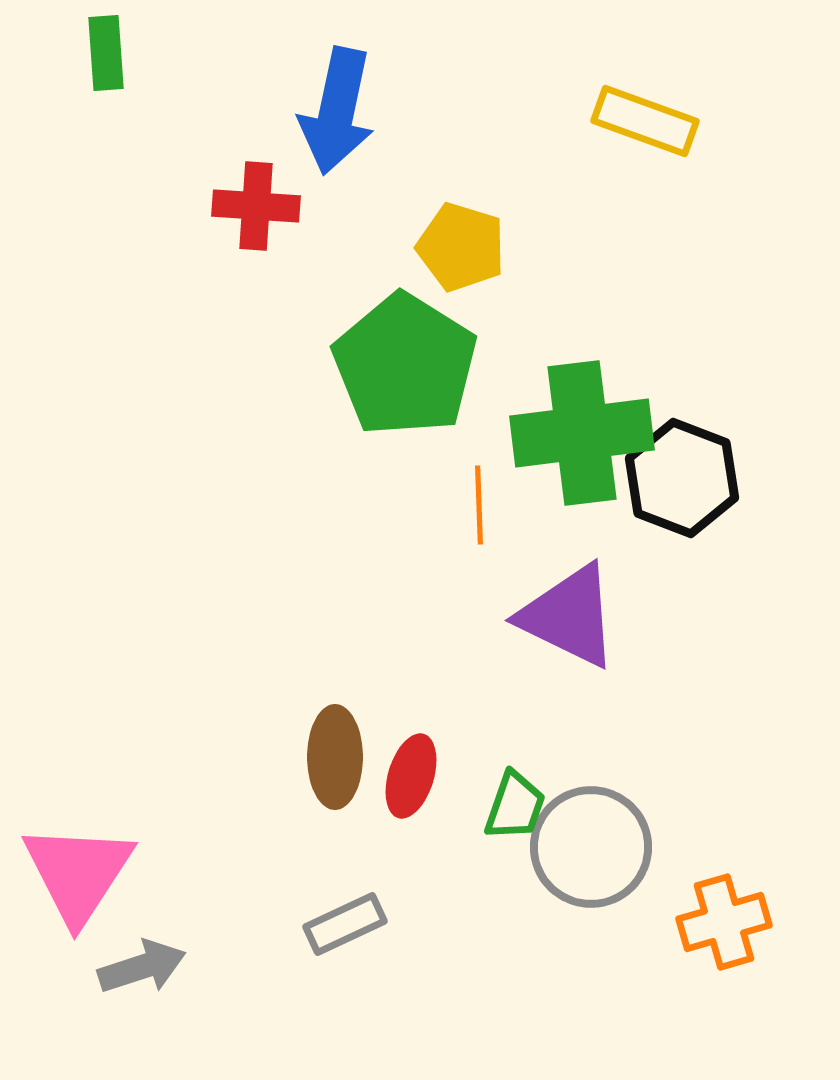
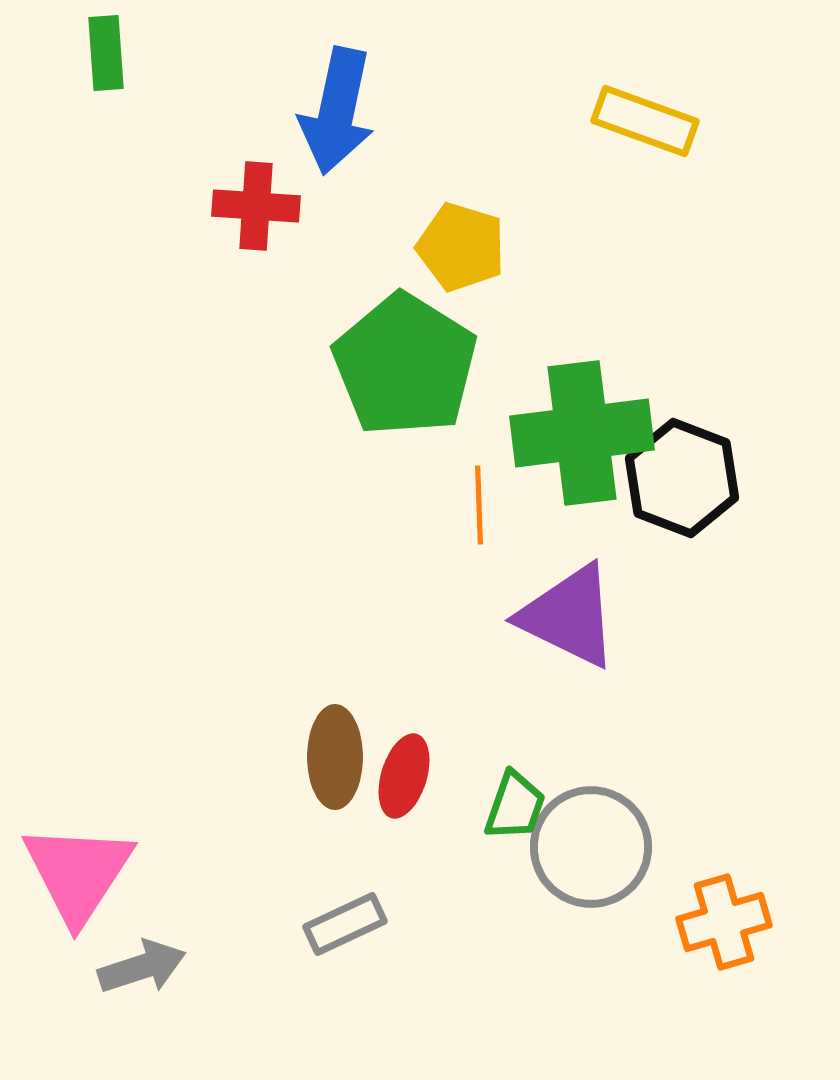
red ellipse: moved 7 px left
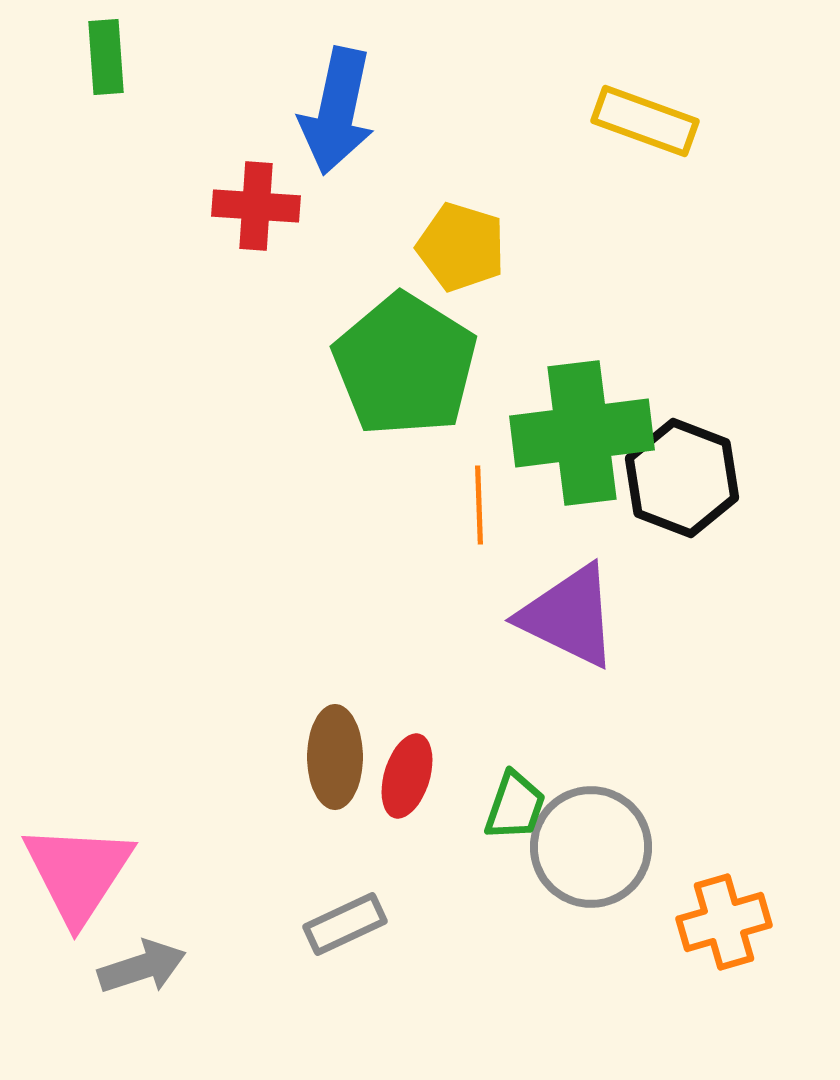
green rectangle: moved 4 px down
red ellipse: moved 3 px right
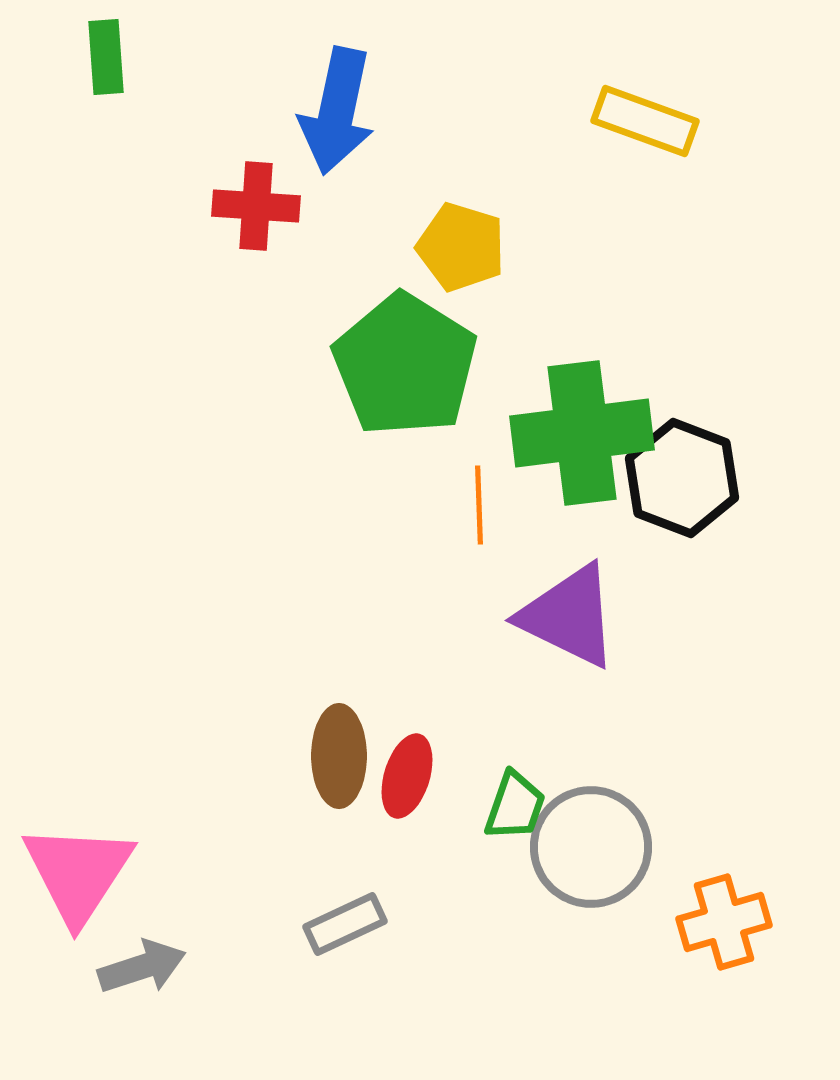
brown ellipse: moved 4 px right, 1 px up
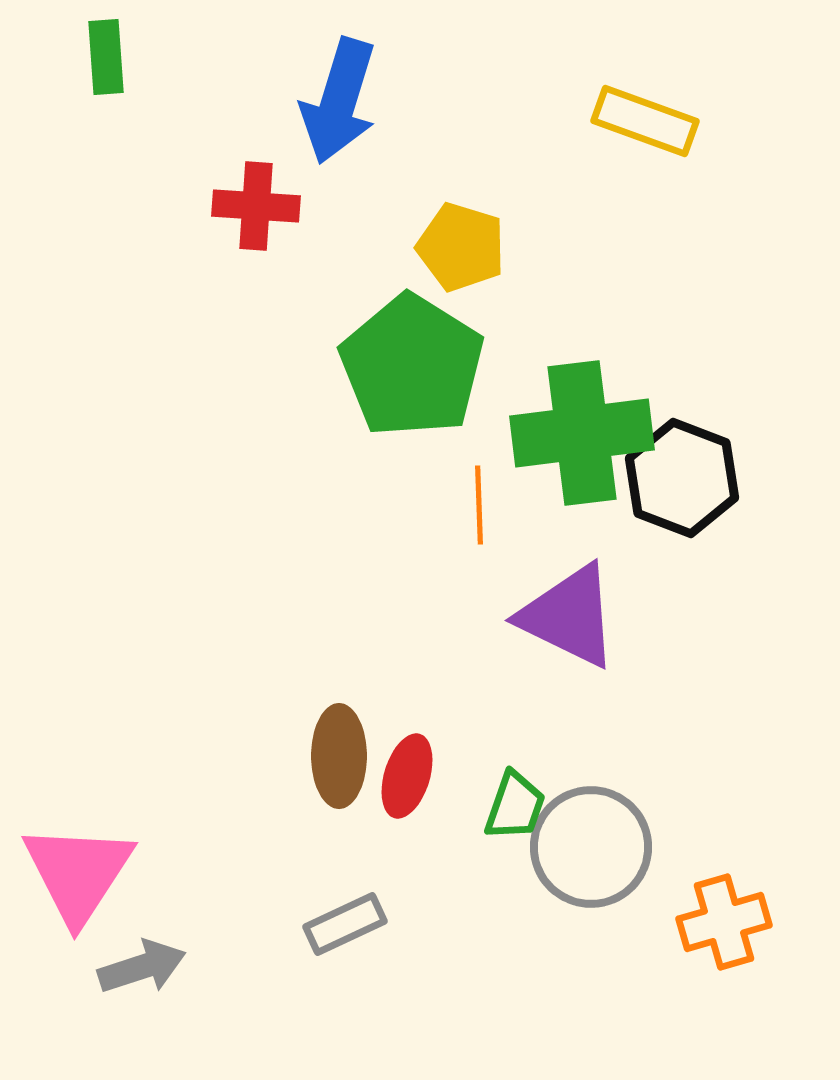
blue arrow: moved 2 px right, 10 px up; rotated 5 degrees clockwise
green pentagon: moved 7 px right, 1 px down
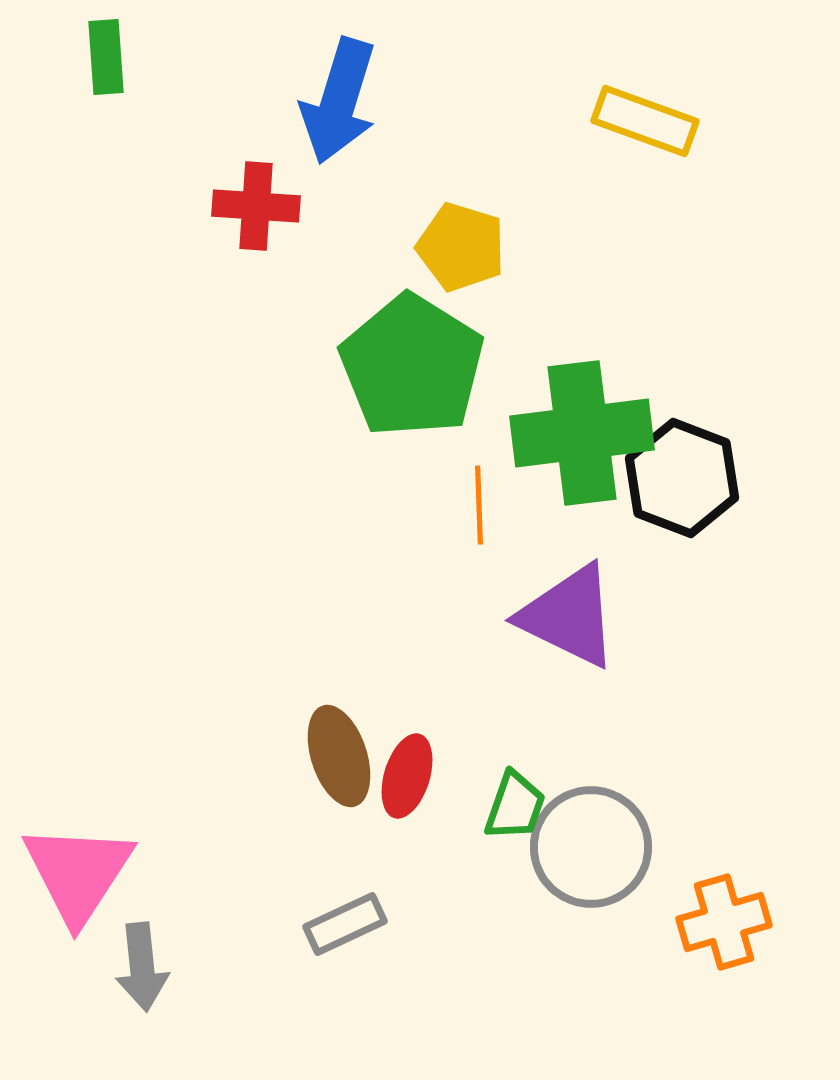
brown ellipse: rotated 18 degrees counterclockwise
gray arrow: rotated 102 degrees clockwise
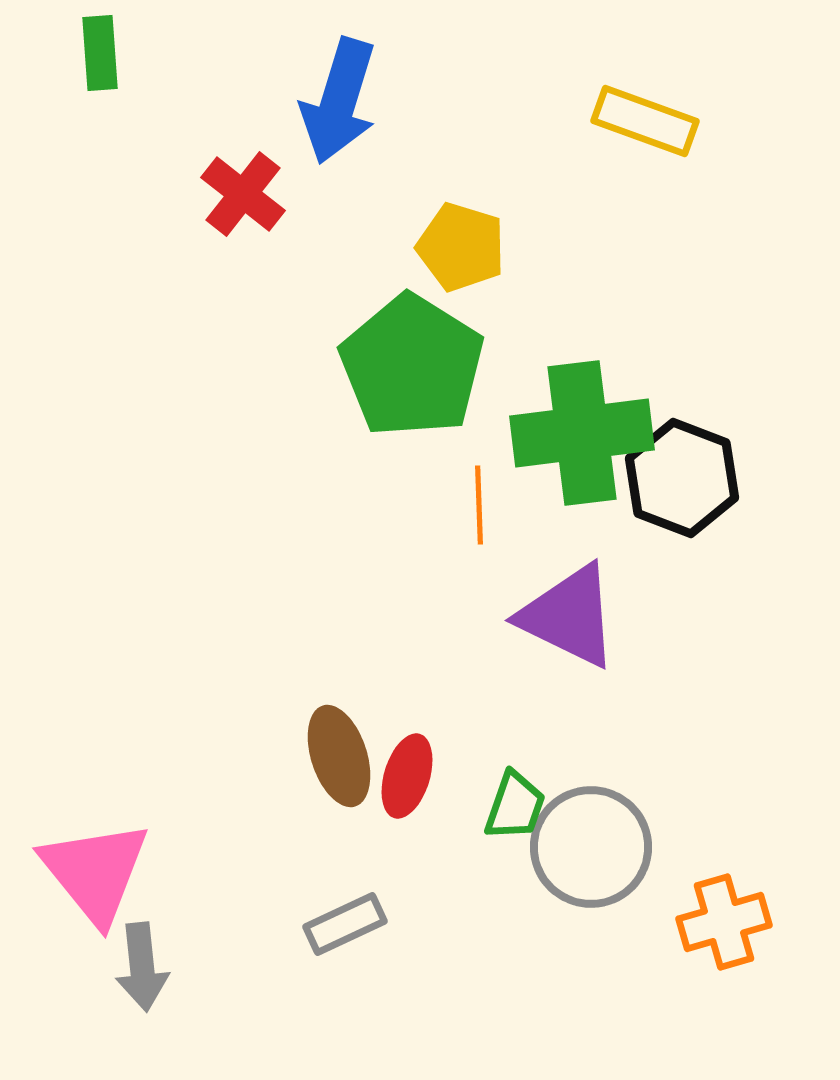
green rectangle: moved 6 px left, 4 px up
red cross: moved 13 px left, 12 px up; rotated 34 degrees clockwise
pink triangle: moved 17 px right, 1 px up; rotated 12 degrees counterclockwise
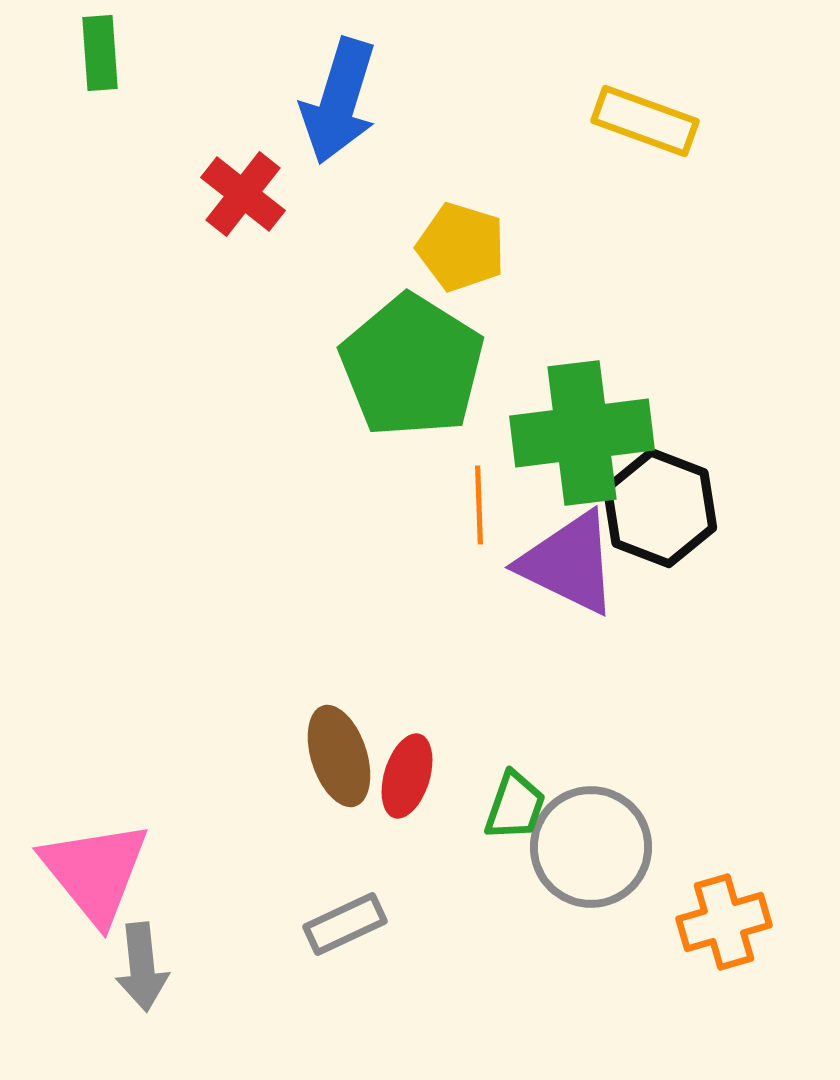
black hexagon: moved 22 px left, 30 px down
purple triangle: moved 53 px up
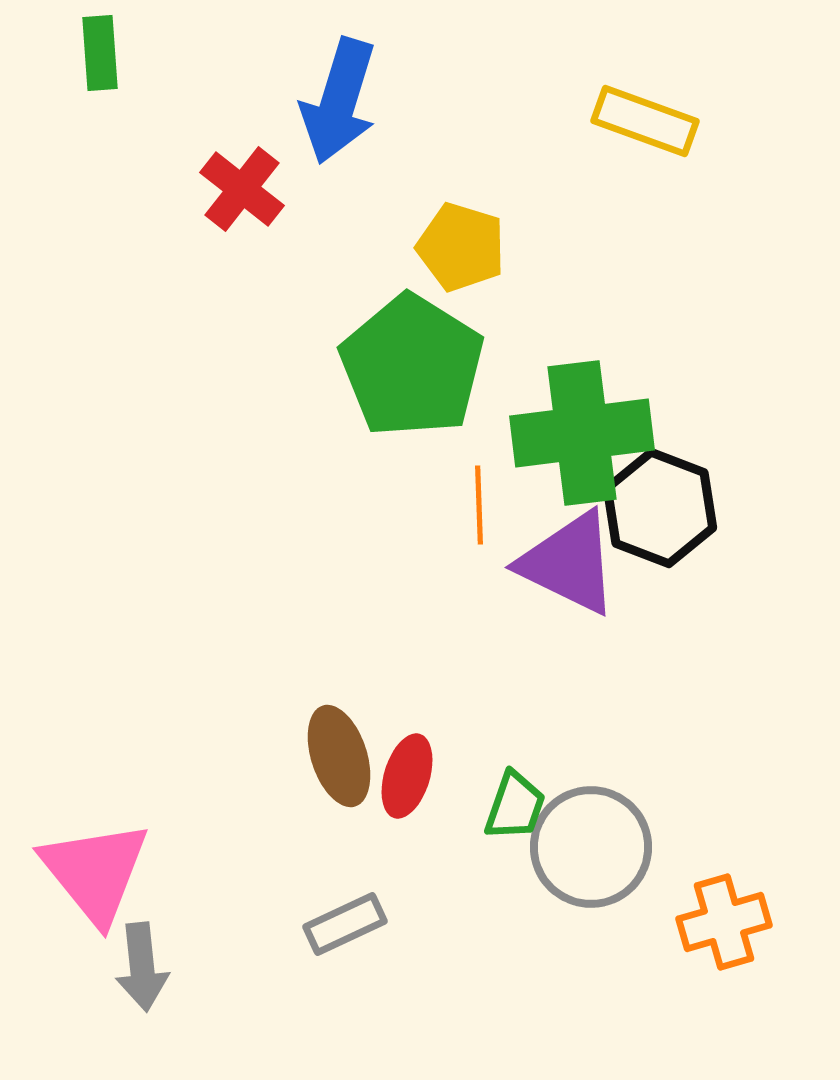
red cross: moved 1 px left, 5 px up
